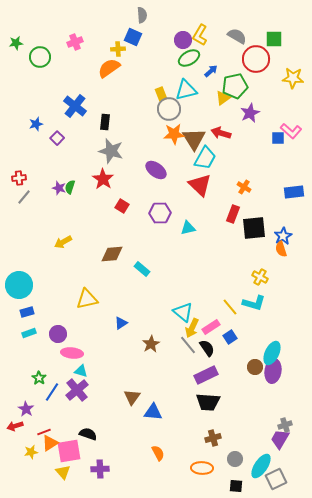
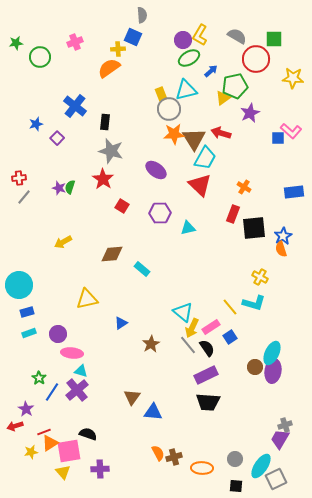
brown cross at (213, 438): moved 39 px left, 19 px down
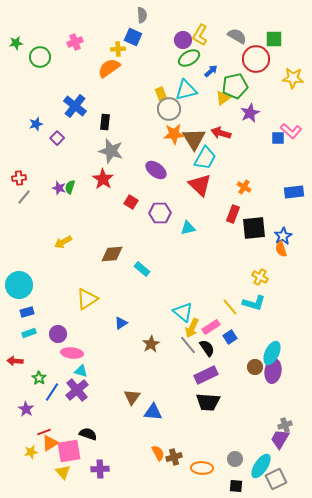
red square at (122, 206): moved 9 px right, 4 px up
yellow triangle at (87, 299): rotated 20 degrees counterclockwise
red arrow at (15, 426): moved 65 px up; rotated 21 degrees clockwise
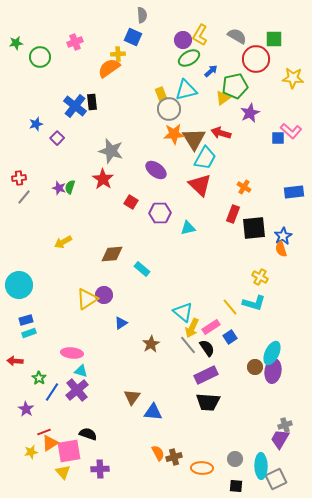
yellow cross at (118, 49): moved 5 px down
black rectangle at (105, 122): moved 13 px left, 20 px up; rotated 14 degrees counterclockwise
blue rectangle at (27, 312): moved 1 px left, 8 px down
purple circle at (58, 334): moved 46 px right, 39 px up
cyan ellipse at (261, 466): rotated 35 degrees counterclockwise
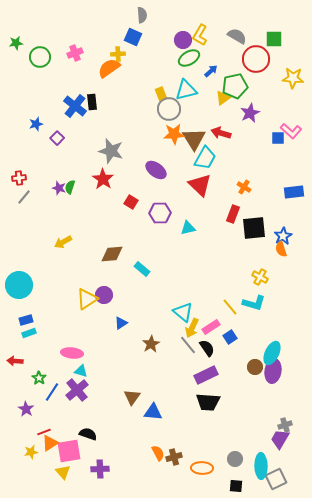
pink cross at (75, 42): moved 11 px down
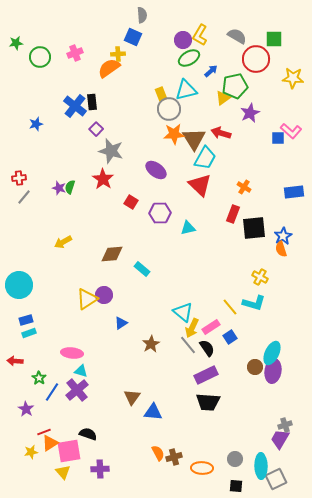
purple square at (57, 138): moved 39 px right, 9 px up
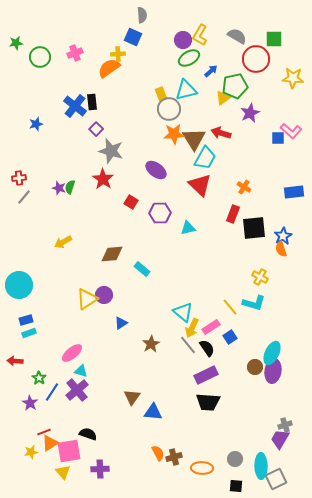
pink ellipse at (72, 353): rotated 45 degrees counterclockwise
purple star at (26, 409): moved 4 px right, 6 px up
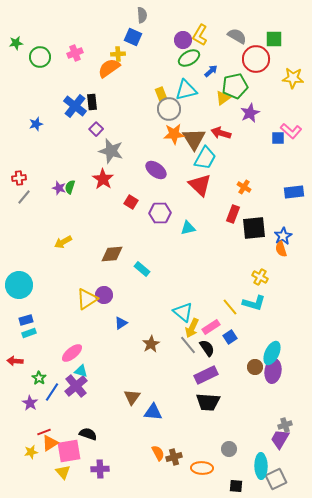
purple cross at (77, 390): moved 1 px left, 4 px up
gray circle at (235, 459): moved 6 px left, 10 px up
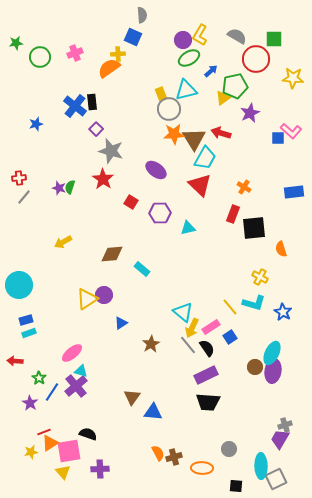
blue star at (283, 236): moved 76 px down; rotated 12 degrees counterclockwise
